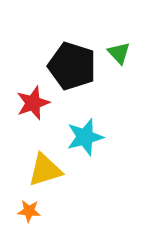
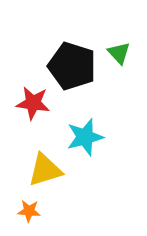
red star: rotated 28 degrees clockwise
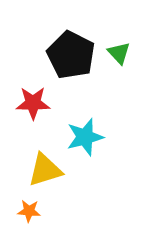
black pentagon: moved 1 px left, 11 px up; rotated 9 degrees clockwise
red star: rotated 8 degrees counterclockwise
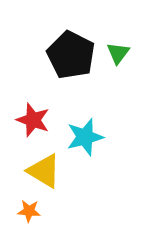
green triangle: moved 1 px left; rotated 20 degrees clockwise
red star: moved 17 px down; rotated 20 degrees clockwise
yellow triangle: moved 1 px left, 1 px down; rotated 48 degrees clockwise
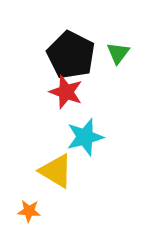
red star: moved 33 px right, 28 px up
yellow triangle: moved 12 px right
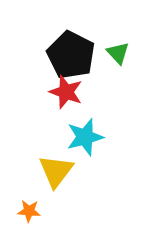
green triangle: rotated 20 degrees counterclockwise
yellow triangle: rotated 36 degrees clockwise
